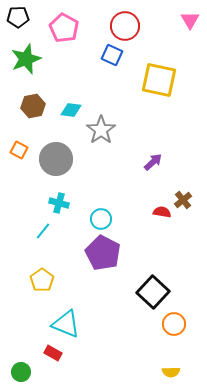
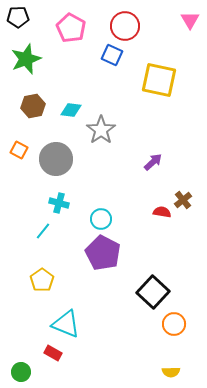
pink pentagon: moved 7 px right
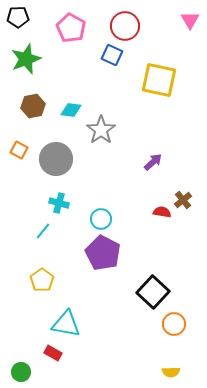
cyan triangle: rotated 12 degrees counterclockwise
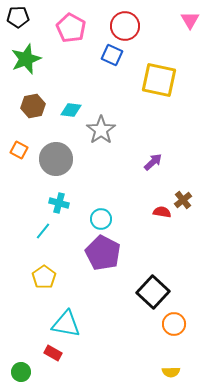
yellow pentagon: moved 2 px right, 3 px up
